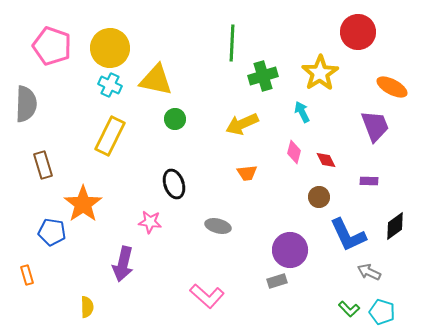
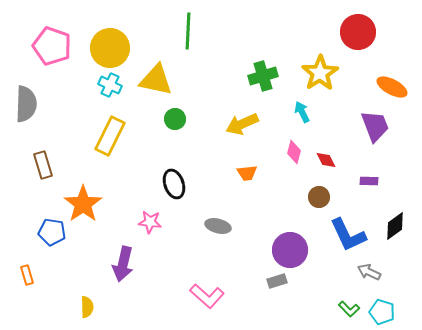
green line: moved 44 px left, 12 px up
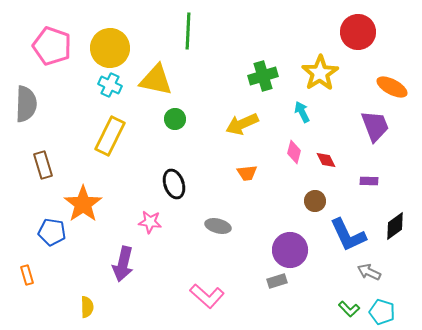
brown circle: moved 4 px left, 4 px down
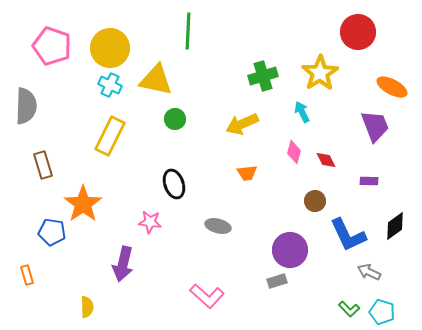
gray semicircle: moved 2 px down
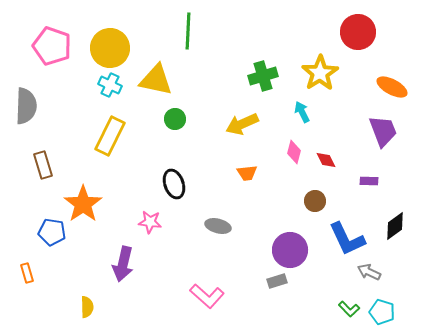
purple trapezoid: moved 8 px right, 5 px down
blue L-shape: moved 1 px left, 4 px down
orange rectangle: moved 2 px up
